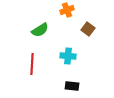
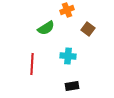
green semicircle: moved 6 px right, 2 px up
black rectangle: rotated 16 degrees counterclockwise
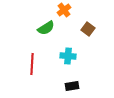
orange cross: moved 3 px left; rotated 16 degrees counterclockwise
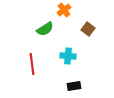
green semicircle: moved 1 px left, 1 px down
red line: rotated 10 degrees counterclockwise
black rectangle: moved 2 px right
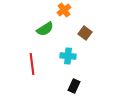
brown square: moved 3 px left, 4 px down
black rectangle: rotated 56 degrees counterclockwise
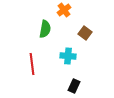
green semicircle: rotated 48 degrees counterclockwise
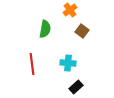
orange cross: moved 6 px right
brown square: moved 3 px left, 2 px up
cyan cross: moved 7 px down
black rectangle: moved 2 px right, 1 px down; rotated 24 degrees clockwise
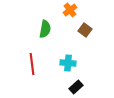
brown square: moved 3 px right, 1 px up
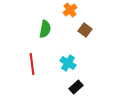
cyan cross: rotated 28 degrees clockwise
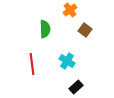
green semicircle: rotated 12 degrees counterclockwise
cyan cross: moved 1 px left, 2 px up
